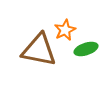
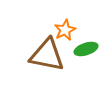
brown triangle: moved 8 px right, 5 px down
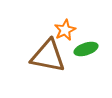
brown triangle: moved 1 px right, 1 px down
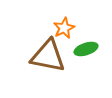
orange star: moved 1 px left, 2 px up
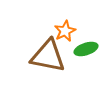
orange star: moved 1 px right, 3 px down
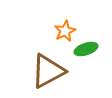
brown triangle: moved 15 px down; rotated 39 degrees counterclockwise
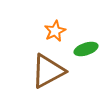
orange star: moved 10 px left
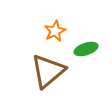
brown triangle: rotated 12 degrees counterclockwise
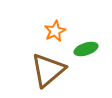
brown triangle: moved 1 px up
